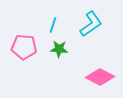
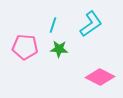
pink pentagon: moved 1 px right
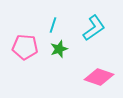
cyan L-shape: moved 3 px right, 4 px down
green star: rotated 24 degrees counterclockwise
pink diamond: moved 1 px left; rotated 8 degrees counterclockwise
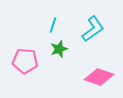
cyan L-shape: moved 1 px left, 1 px down
pink pentagon: moved 14 px down
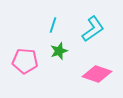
green star: moved 2 px down
pink diamond: moved 2 px left, 3 px up
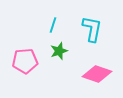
cyan L-shape: moved 1 px left; rotated 44 degrees counterclockwise
pink pentagon: rotated 10 degrees counterclockwise
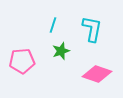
green star: moved 2 px right
pink pentagon: moved 3 px left
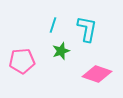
cyan L-shape: moved 5 px left
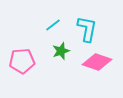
cyan line: rotated 35 degrees clockwise
pink diamond: moved 12 px up
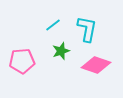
pink diamond: moved 1 px left, 3 px down
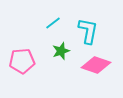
cyan line: moved 2 px up
cyan L-shape: moved 1 px right, 2 px down
